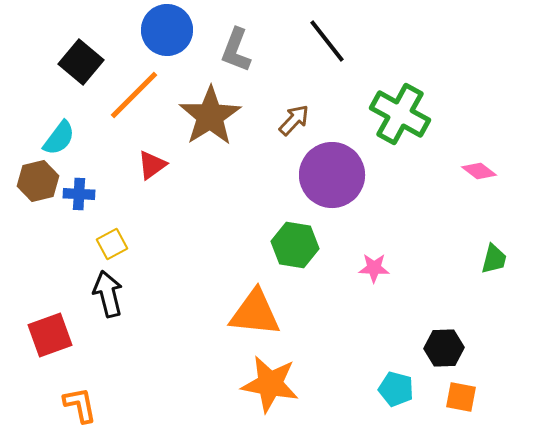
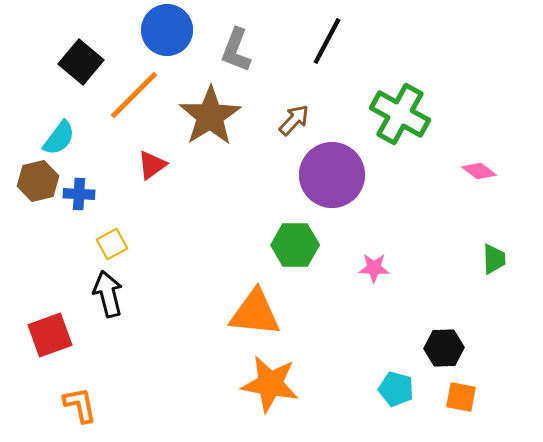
black line: rotated 66 degrees clockwise
green hexagon: rotated 9 degrees counterclockwise
green trapezoid: rotated 16 degrees counterclockwise
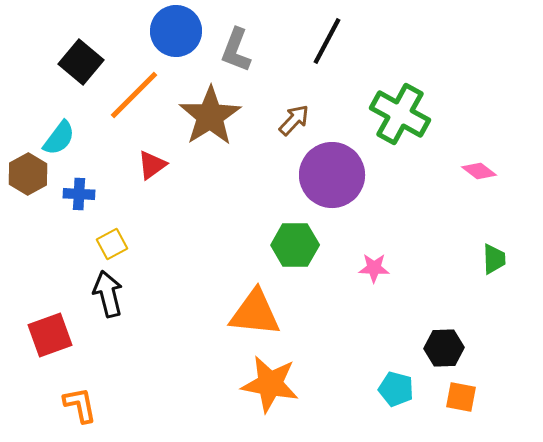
blue circle: moved 9 px right, 1 px down
brown hexagon: moved 10 px left, 7 px up; rotated 15 degrees counterclockwise
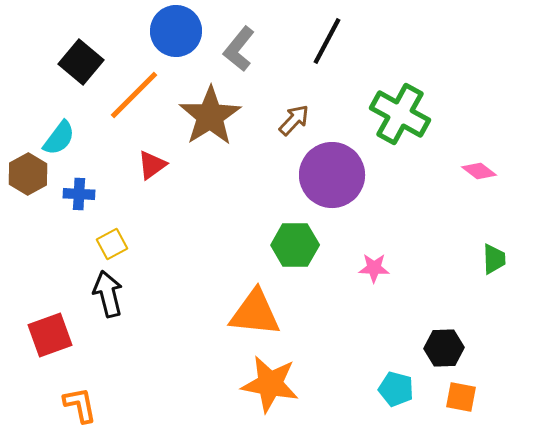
gray L-shape: moved 3 px right, 1 px up; rotated 18 degrees clockwise
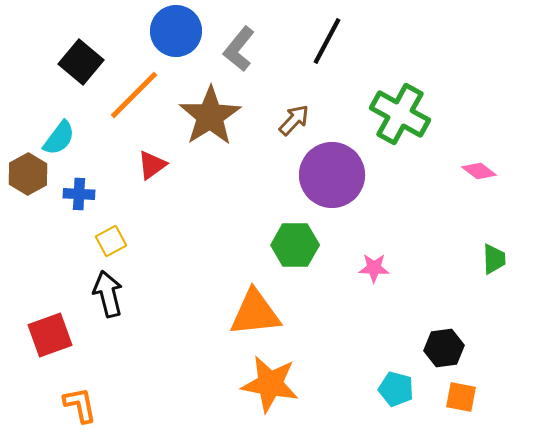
yellow square: moved 1 px left, 3 px up
orange triangle: rotated 12 degrees counterclockwise
black hexagon: rotated 6 degrees counterclockwise
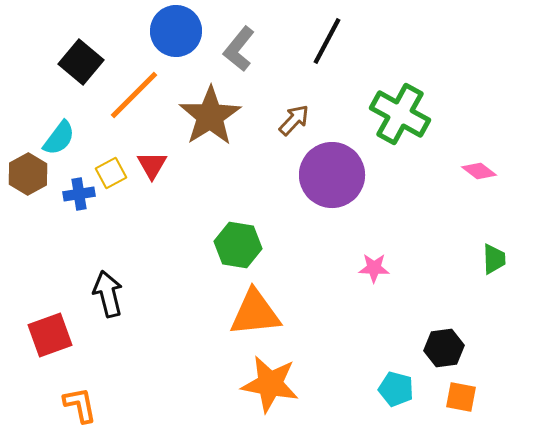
red triangle: rotated 24 degrees counterclockwise
blue cross: rotated 12 degrees counterclockwise
yellow square: moved 68 px up
green hexagon: moved 57 px left; rotated 9 degrees clockwise
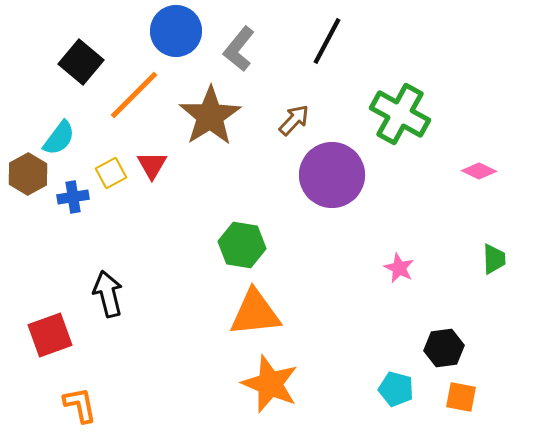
pink diamond: rotated 12 degrees counterclockwise
blue cross: moved 6 px left, 3 px down
green hexagon: moved 4 px right
pink star: moved 25 px right; rotated 24 degrees clockwise
orange star: rotated 12 degrees clockwise
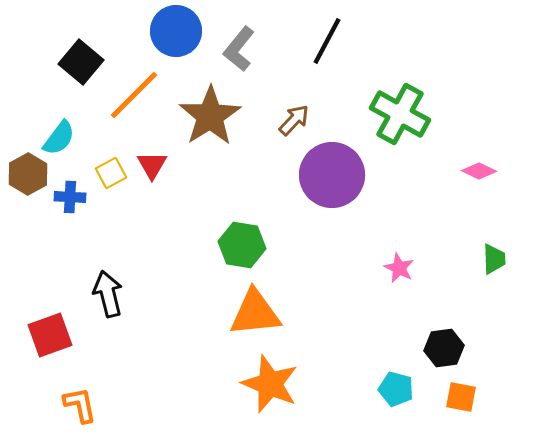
blue cross: moved 3 px left; rotated 12 degrees clockwise
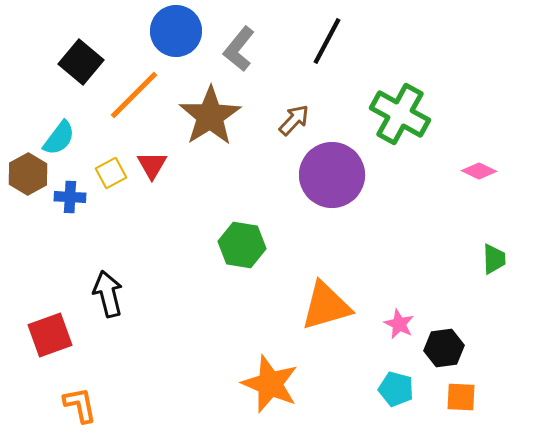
pink star: moved 56 px down
orange triangle: moved 71 px right, 7 px up; rotated 10 degrees counterclockwise
orange square: rotated 8 degrees counterclockwise
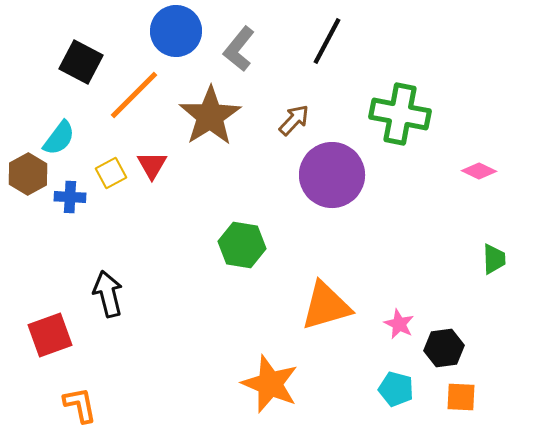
black square: rotated 12 degrees counterclockwise
green cross: rotated 18 degrees counterclockwise
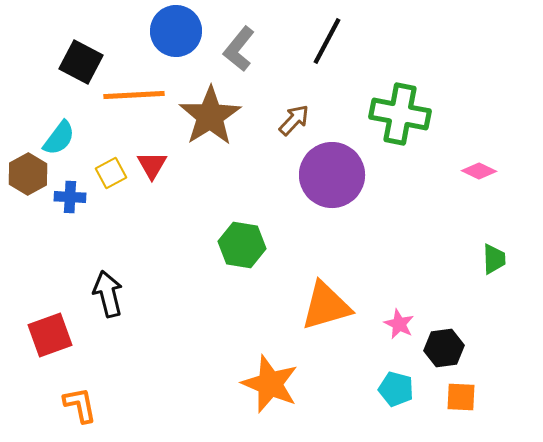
orange line: rotated 42 degrees clockwise
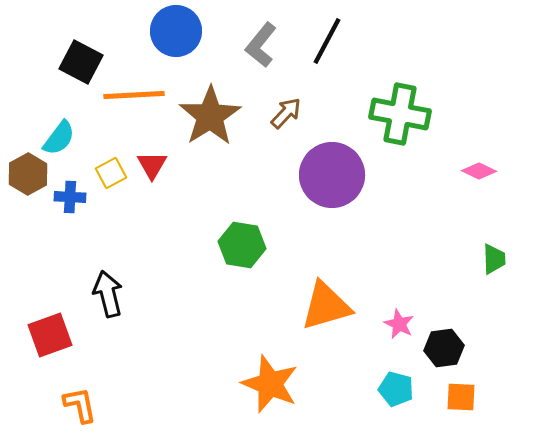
gray L-shape: moved 22 px right, 4 px up
brown arrow: moved 8 px left, 7 px up
